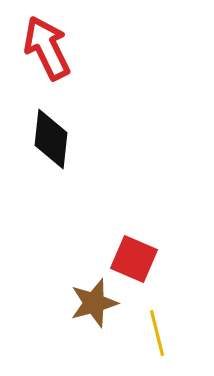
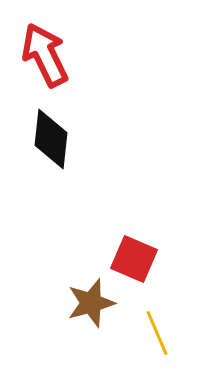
red arrow: moved 2 px left, 7 px down
brown star: moved 3 px left
yellow line: rotated 9 degrees counterclockwise
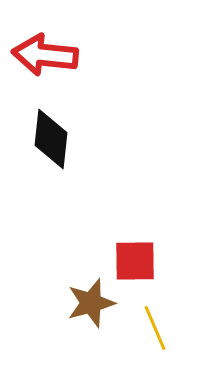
red arrow: rotated 58 degrees counterclockwise
red square: moved 1 px right, 2 px down; rotated 24 degrees counterclockwise
yellow line: moved 2 px left, 5 px up
